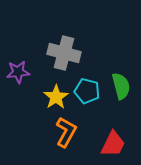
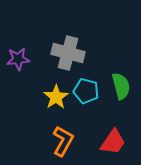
gray cross: moved 4 px right
purple star: moved 13 px up
cyan pentagon: moved 1 px left
orange L-shape: moved 3 px left, 9 px down
red trapezoid: moved 2 px up; rotated 8 degrees clockwise
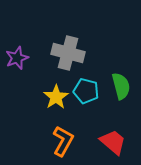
purple star: moved 1 px left, 1 px up; rotated 15 degrees counterclockwise
red trapezoid: rotated 84 degrees counterclockwise
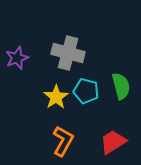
red trapezoid: rotated 72 degrees counterclockwise
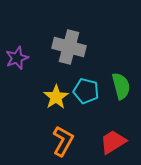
gray cross: moved 1 px right, 6 px up
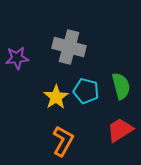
purple star: rotated 15 degrees clockwise
red trapezoid: moved 7 px right, 12 px up
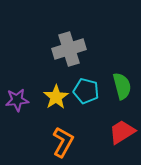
gray cross: moved 2 px down; rotated 32 degrees counterclockwise
purple star: moved 42 px down
green semicircle: moved 1 px right
red trapezoid: moved 2 px right, 2 px down
orange L-shape: moved 1 px down
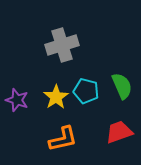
gray cross: moved 7 px left, 4 px up
green semicircle: rotated 8 degrees counterclockwise
purple star: rotated 25 degrees clockwise
red trapezoid: moved 3 px left; rotated 12 degrees clockwise
orange L-shape: moved 3 px up; rotated 48 degrees clockwise
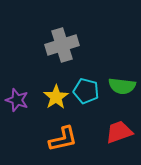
green semicircle: rotated 120 degrees clockwise
